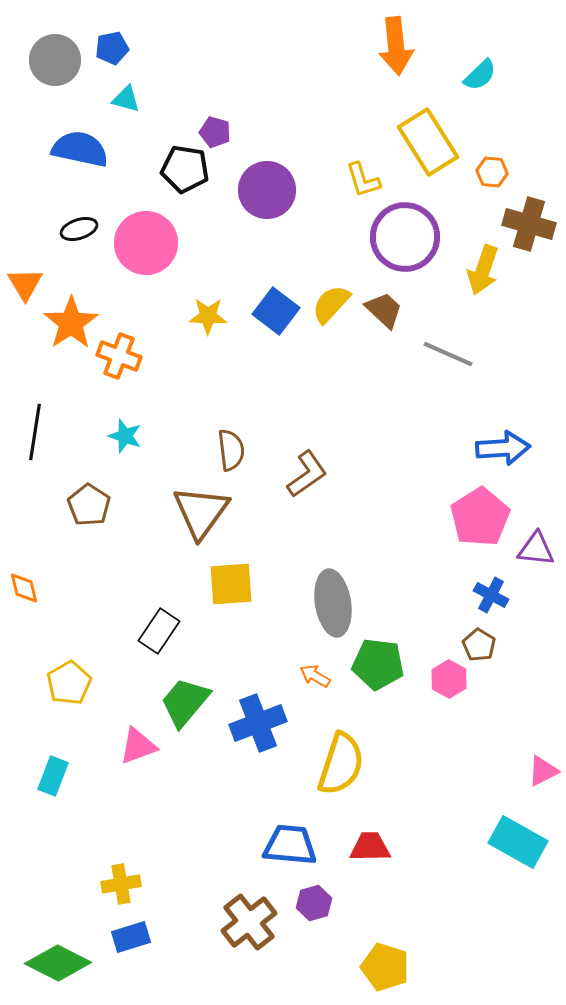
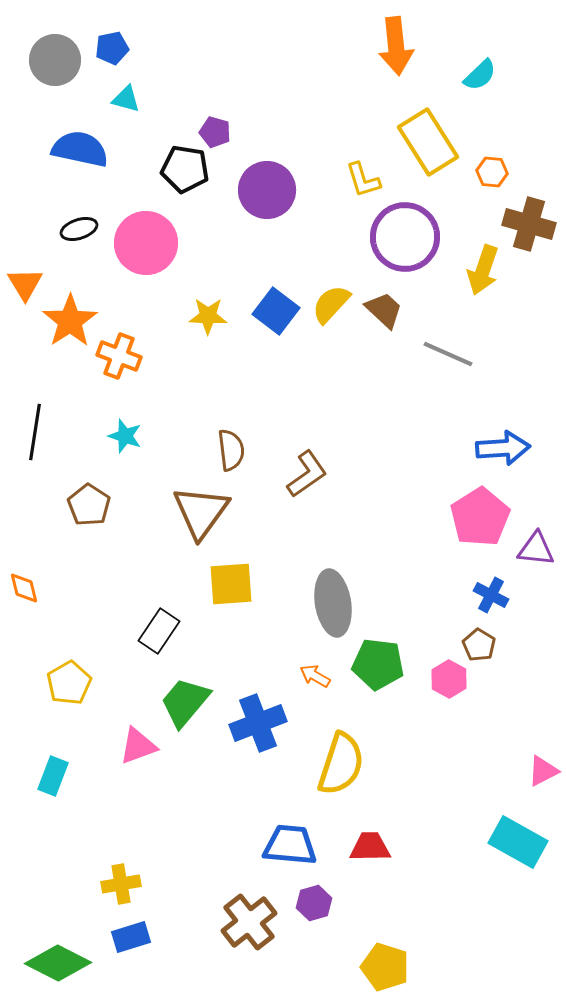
orange star at (71, 323): moved 1 px left, 2 px up
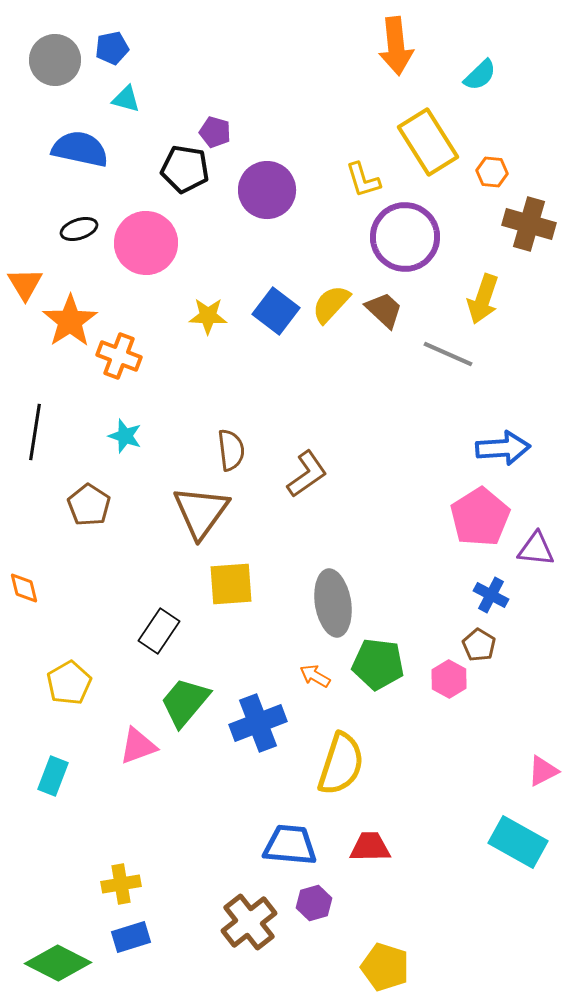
yellow arrow at (483, 270): moved 29 px down
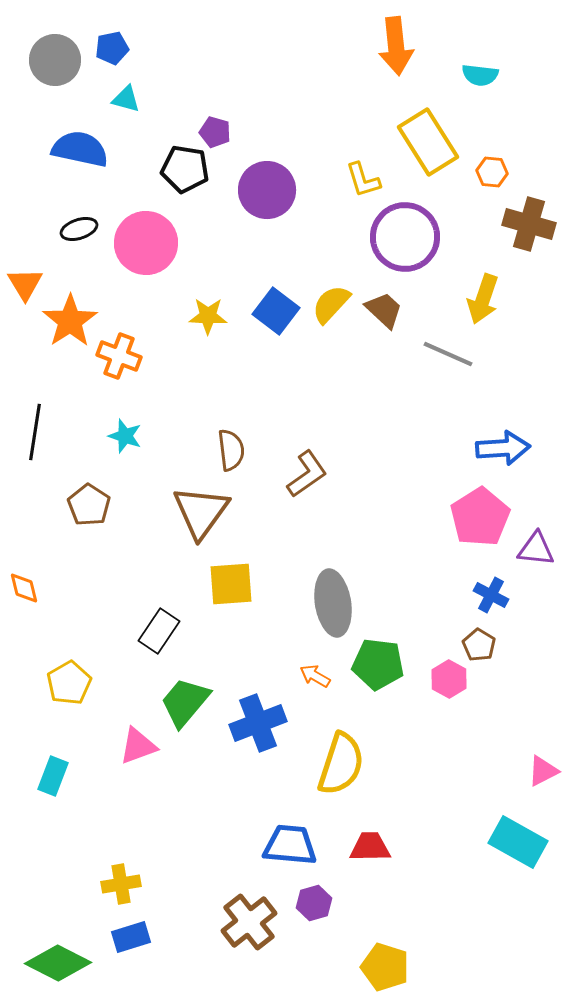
cyan semicircle at (480, 75): rotated 51 degrees clockwise
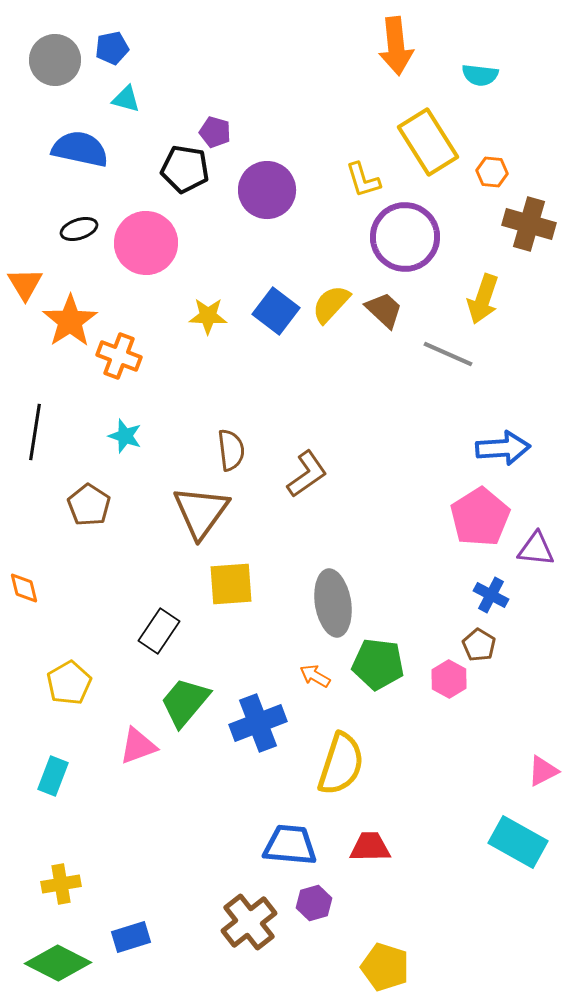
yellow cross at (121, 884): moved 60 px left
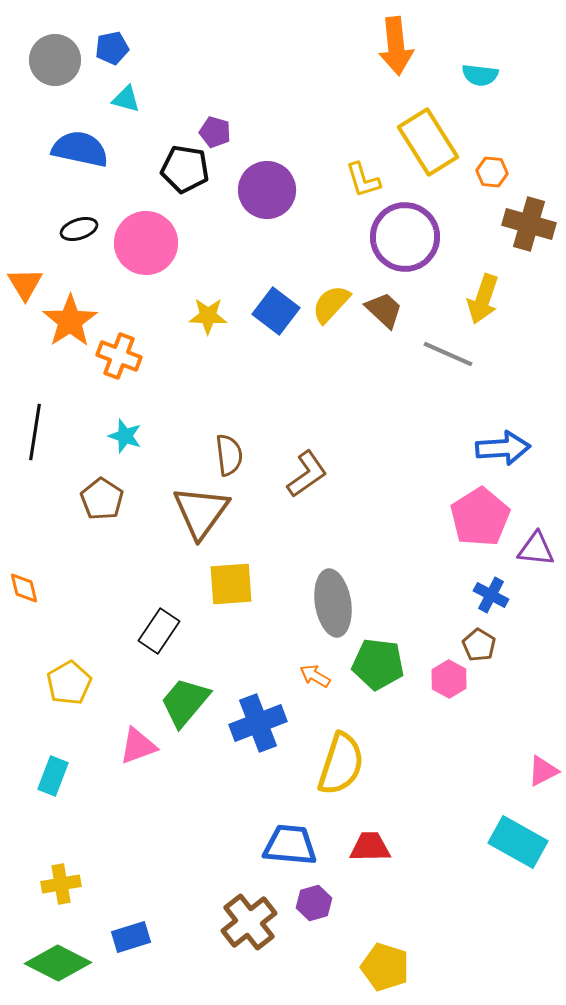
brown semicircle at (231, 450): moved 2 px left, 5 px down
brown pentagon at (89, 505): moved 13 px right, 6 px up
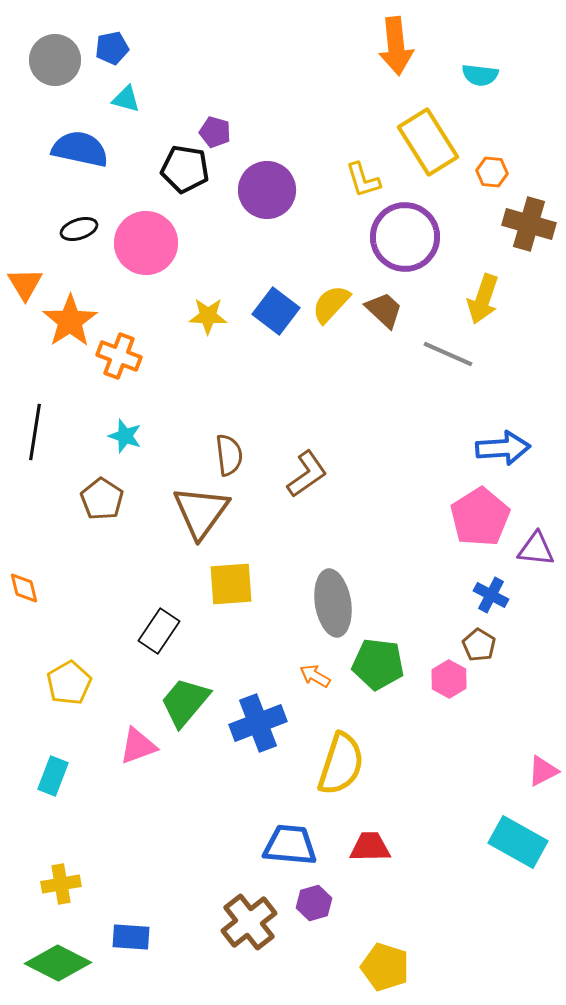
blue rectangle at (131, 937): rotated 21 degrees clockwise
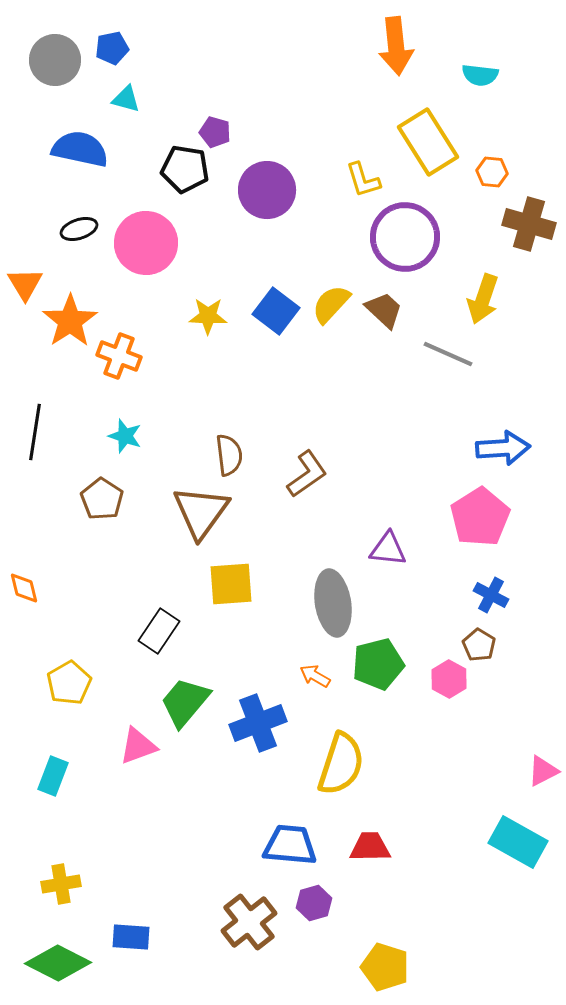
purple triangle at (536, 549): moved 148 px left
green pentagon at (378, 664): rotated 21 degrees counterclockwise
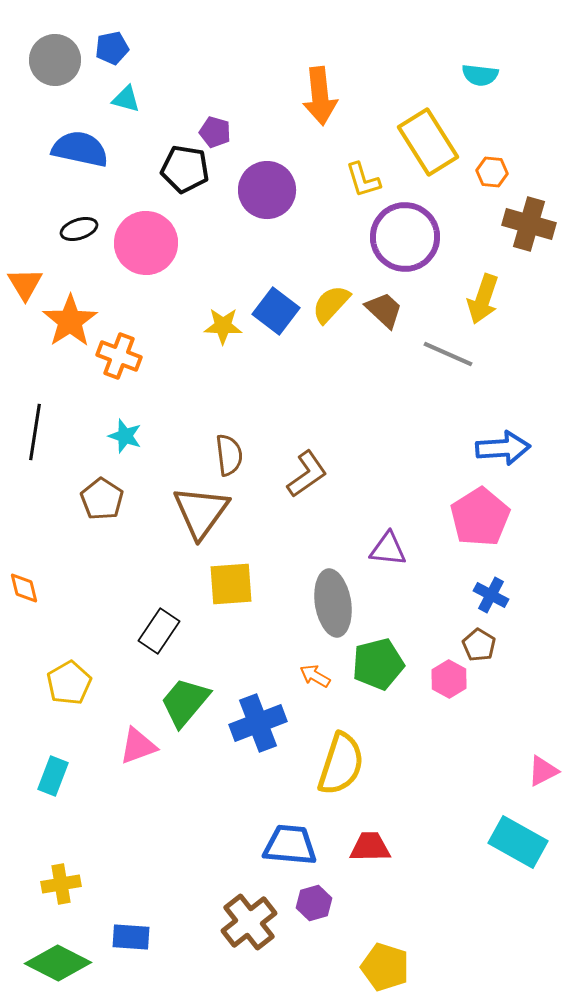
orange arrow at (396, 46): moved 76 px left, 50 px down
yellow star at (208, 316): moved 15 px right, 10 px down
